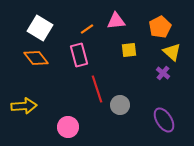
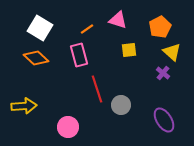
pink triangle: moved 2 px right, 1 px up; rotated 24 degrees clockwise
orange diamond: rotated 10 degrees counterclockwise
gray circle: moved 1 px right
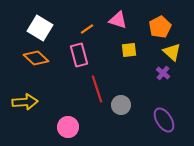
yellow arrow: moved 1 px right, 4 px up
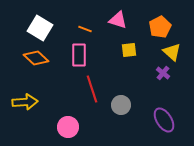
orange line: moved 2 px left; rotated 56 degrees clockwise
pink rectangle: rotated 15 degrees clockwise
red line: moved 5 px left
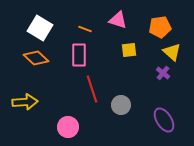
orange pentagon: rotated 20 degrees clockwise
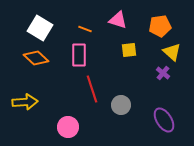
orange pentagon: moved 1 px up
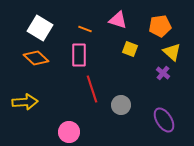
yellow square: moved 1 px right, 1 px up; rotated 28 degrees clockwise
pink circle: moved 1 px right, 5 px down
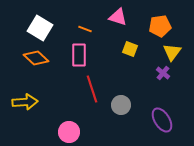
pink triangle: moved 3 px up
yellow triangle: rotated 24 degrees clockwise
purple ellipse: moved 2 px left
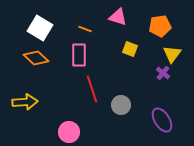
yellow triangle: moved 2 px down
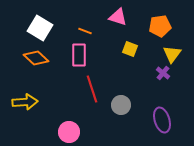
orange line: moved 2 px down
purple ellipse: rotated 15 degrees clockwise
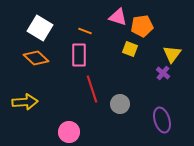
orange pentagon: moved 18 px left
gray circle: moved 1 px left, 1 px up
